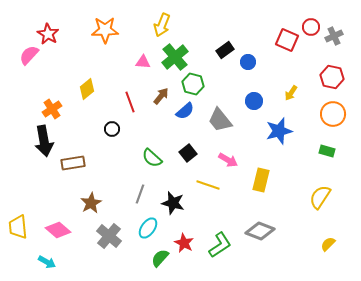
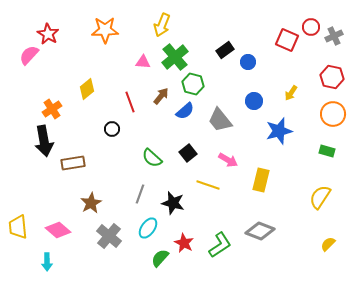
cyan arrow at (47, 262): rotated 60 degrees clockwise
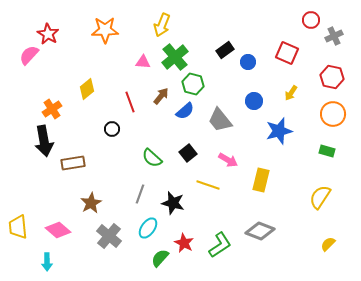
red circle at (311, 27): moved 7 px up
red square at (287, 40): moved 13 px down
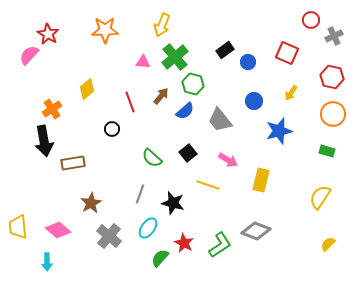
gray diamond at (260, 231): moved 4 px left
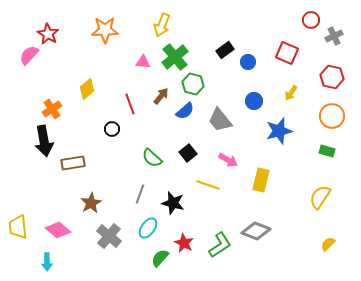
red line at (130, 102): moved 2 px down
orange circle at (333, 114): moved 1 px left, 2 px down
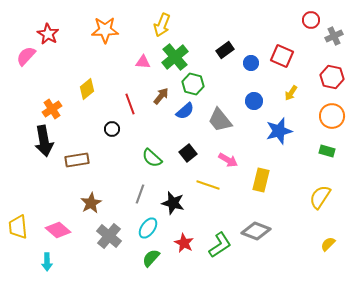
red square at (287, 53): moved 5 px left, 3 px down
pink semicircle at (29, 55): moved 3 px left, 1 px down
blue circle at (248, 62): moved 3 px right, 1 px down
brown rectangle at (73, 163): moved 4 px right, 3 px up
green semicircle at (160, 258): moved 9 px left
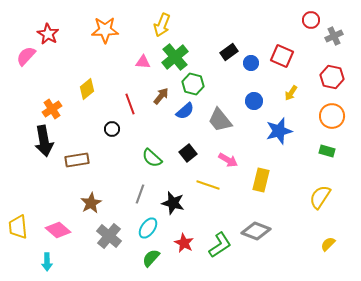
black rectangle at (225, 50): moved 4 px right, 2 px down
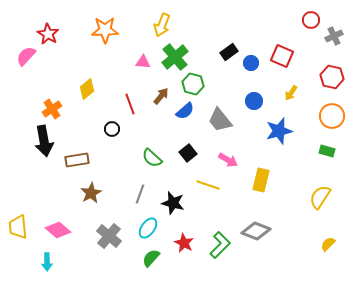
brown star at (91, 203): moved 10 px up
green L-shape at (220, 245): rotated 12 degrees counterclockwise
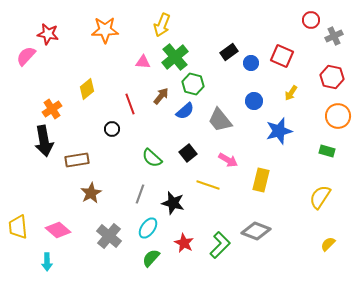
red star at (48, 34): rotated 20 degrees counterclockwise
orange circle at (332, 116): moved 6 px right
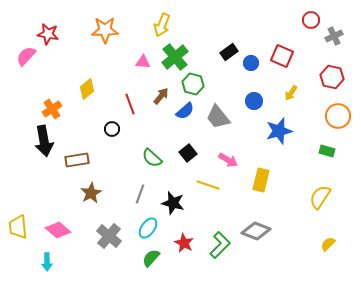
gray trapezoid at (220, 120): moved 2 px left, 3 px up
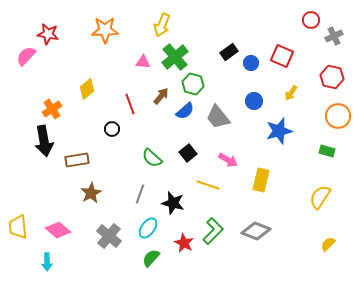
green L-shape at (220, 245): moved 7 px left, 14 px up
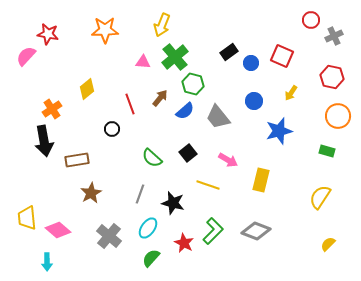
brown arrow at (161, 96): moved 1 px left, 2 px down
yellow trapezoid at (18, 227): moved 9 px right, 9 px up
